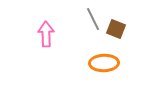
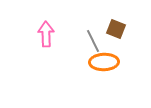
gray line: moved 22 px down
orange ellipse: moved 1 px up
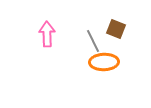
pink arrow: moved 1 px right
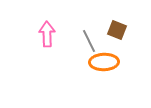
brown square: moved 1 px right, 1 px down
gray line: moved 4 px left
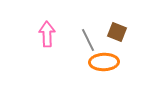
brown square: moved 2 px down
gray line: moved 1 px left, 1 px up
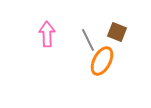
orange ellipse: moved 2 px left, 1 px up; rotated 60 degrees counterclockwise
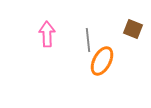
brown square: moved 16 px right, 3 px up
gray line: rotated 20 degrees clockwise
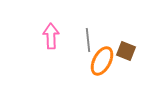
brown square: moved 7 px left, 22 px down
pink arrow: moved 4 px right, 2 px down
